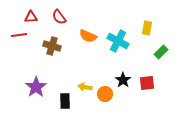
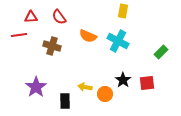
yellow rectangle: moved 24 px left, 17 px up
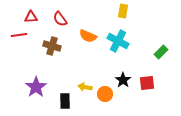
red semicircle: moved 1 px right, 2 px down
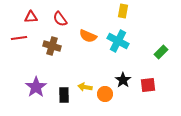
red line: moved 3 px down
red square: moved 1 px right, 2 px down
black rectangle: moved 1 px left, 6 px up
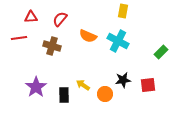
red semicircle: rotated 77 degrees clockwise
black star: rotated 28 degrees clockwise
yellow arrow: moved 2 px left, 2 px up; rotated 24 degrees clockwise
